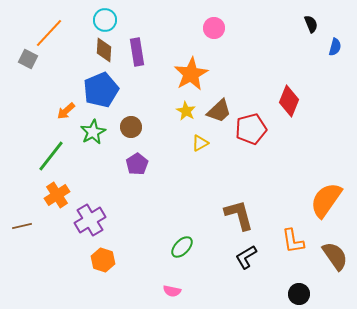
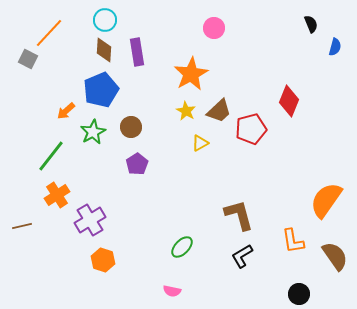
black L-shape: moved 4 px left, 1 px up
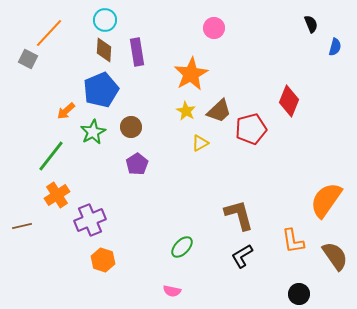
purple cross: rotated 8 degrees clockwise
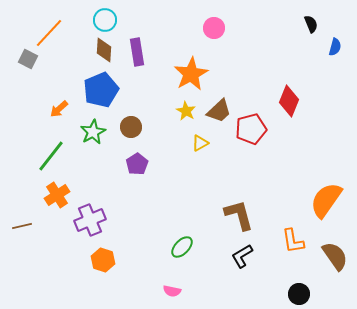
orange arrow: moved 7 px left, 2 px up
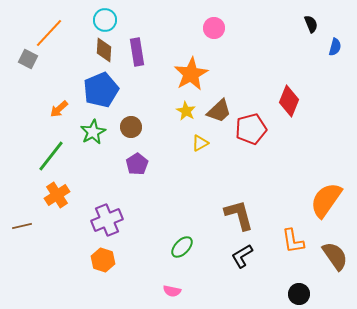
purple cross: moved 17 px right
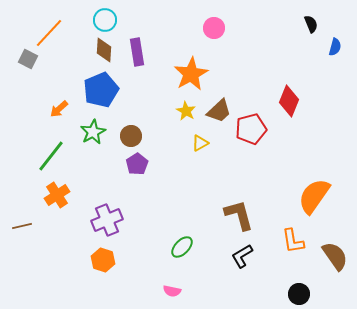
brown circle: moved 9 px down
orange semicircle: moved 12 px left, 4 px up
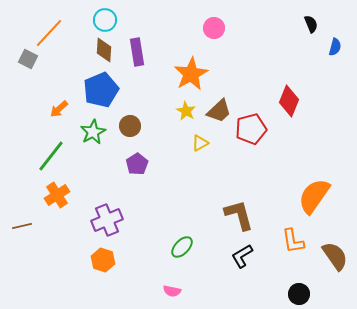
brown circle: moved 1 px left, 10 px up
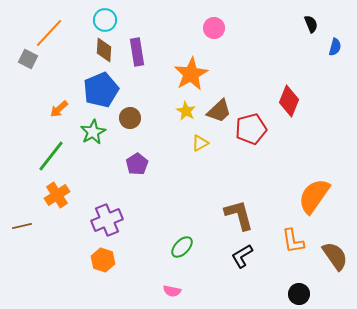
brown circle: moved 8 px up
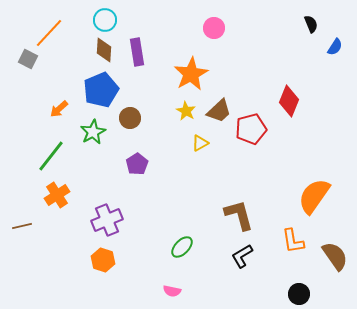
blue semicircle: rotated 18 degrees clockwise
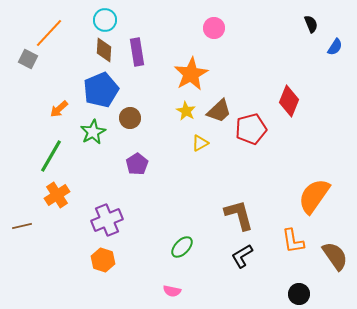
green line: rotated 8 degrees counterclockwise
